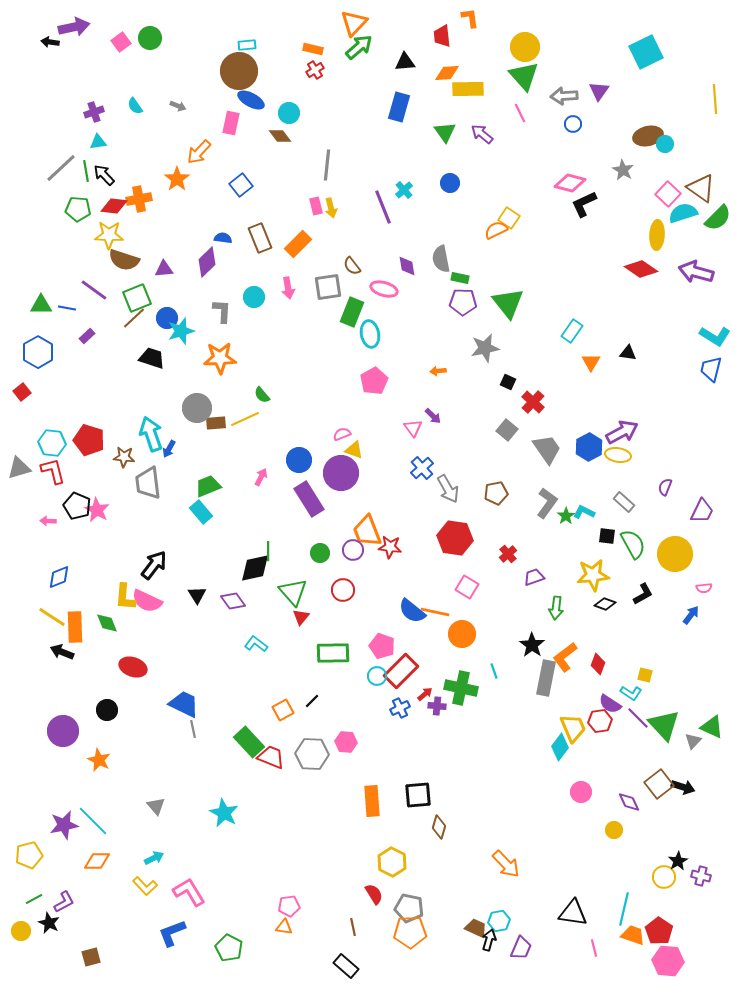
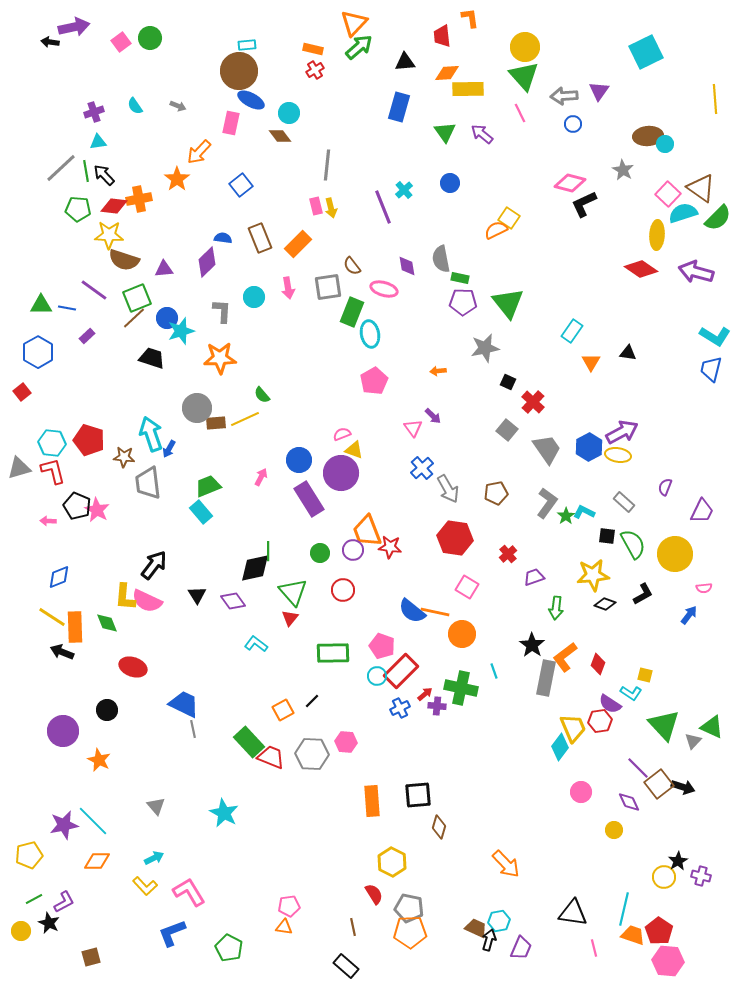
brown ellipse at (648, 136): rotated 8 degrees clockwise
blue arrow at (691, 615): moved 2 px left
red triangle at (301, 617): moved 11 px left, 1 px down
purple line at (638, 718): moved 50 px down
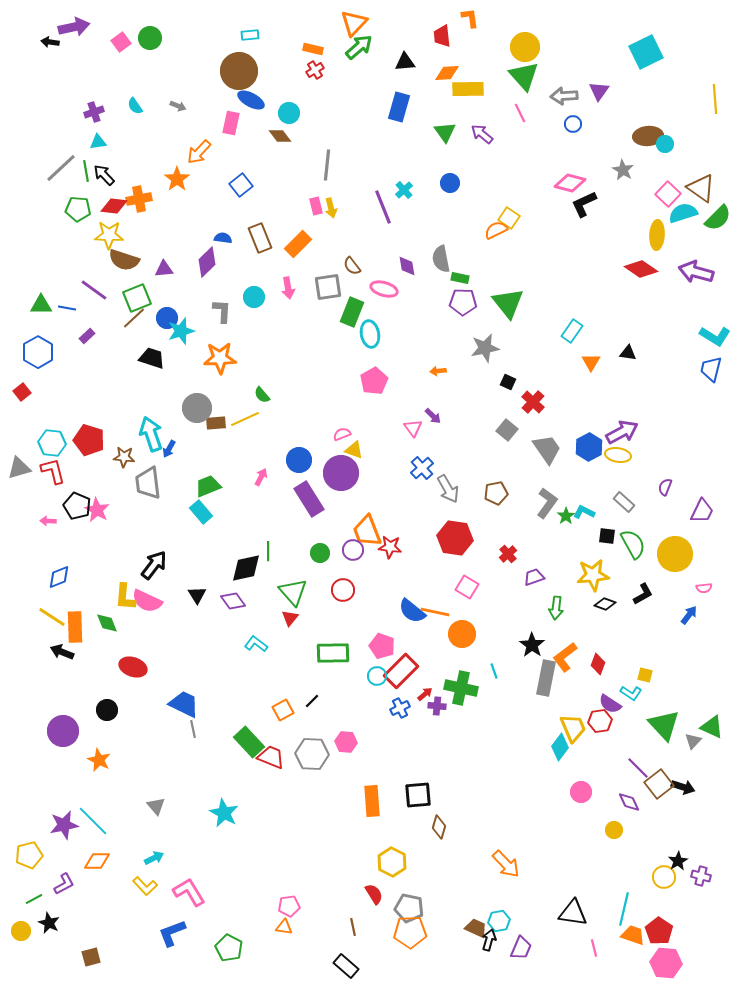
cyan rectangle at (247, 45): moved 3 px right, 10 px up
black diamond at (255, 568): moved 9 px left
purple L-shape at (64, 902): moved 18 px up
pink hexagon at (668, 961): moved 2 px left, 2 px down
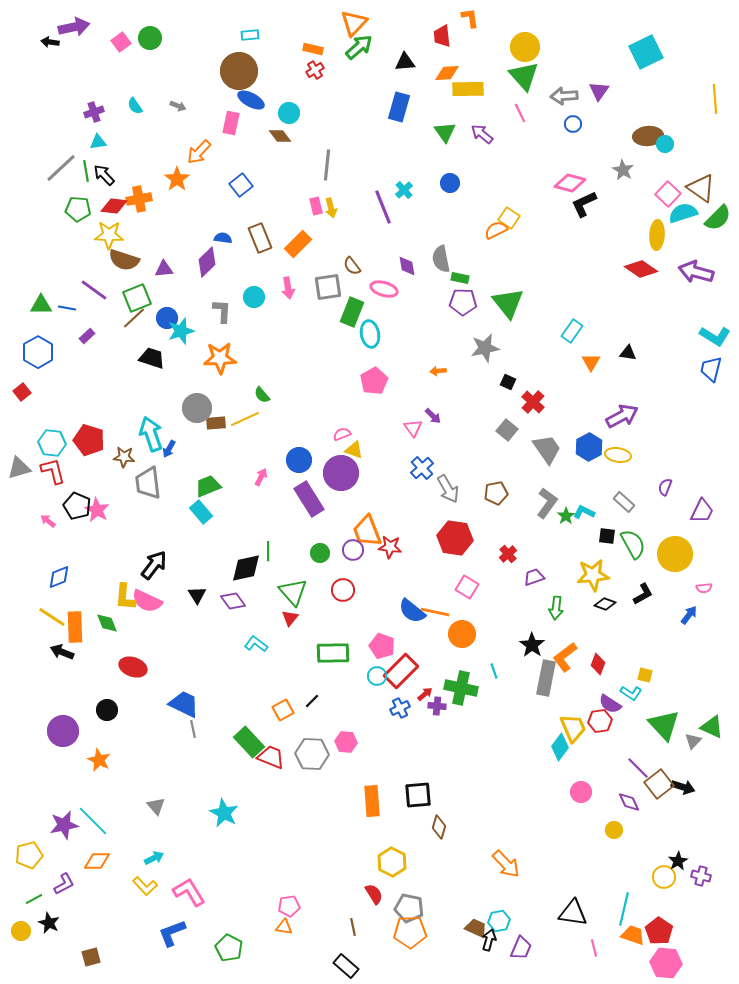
purple arrow at (622, 432): moved 16 px up
pink arrow at (48, 521): rotated 35 degrees clockwise
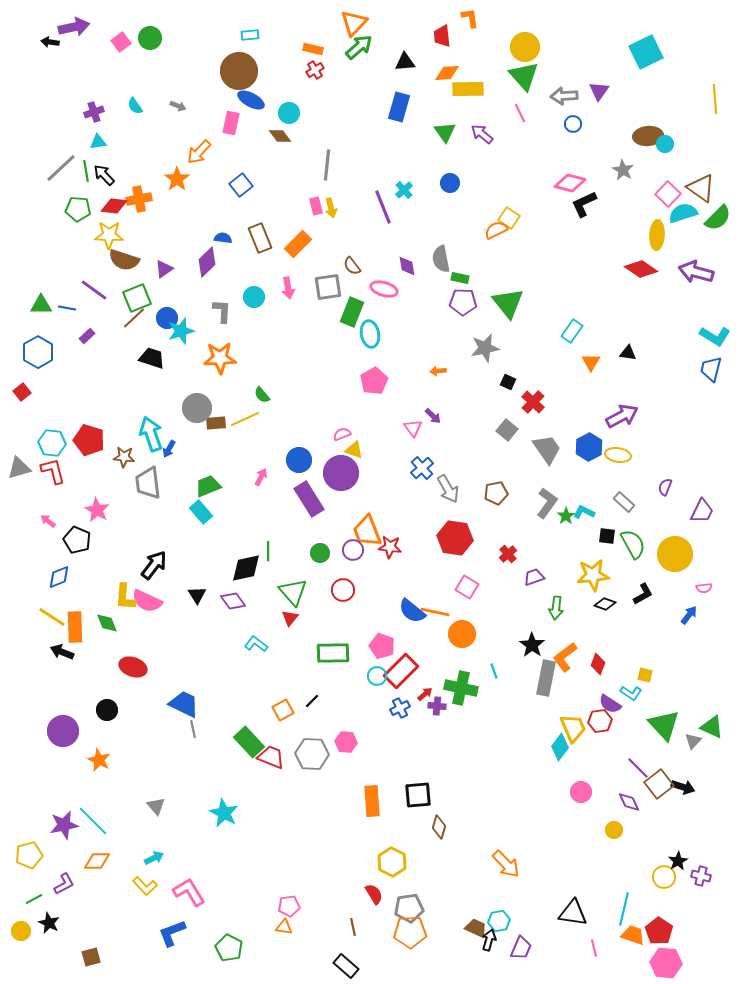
purple triangle at (164, 269): rotated 30 degrees counterclockwise
black pentagon at (77, 506): moved 34 px down
gray pentagon at (409, 908): rotated 20 degrees counterclockwise
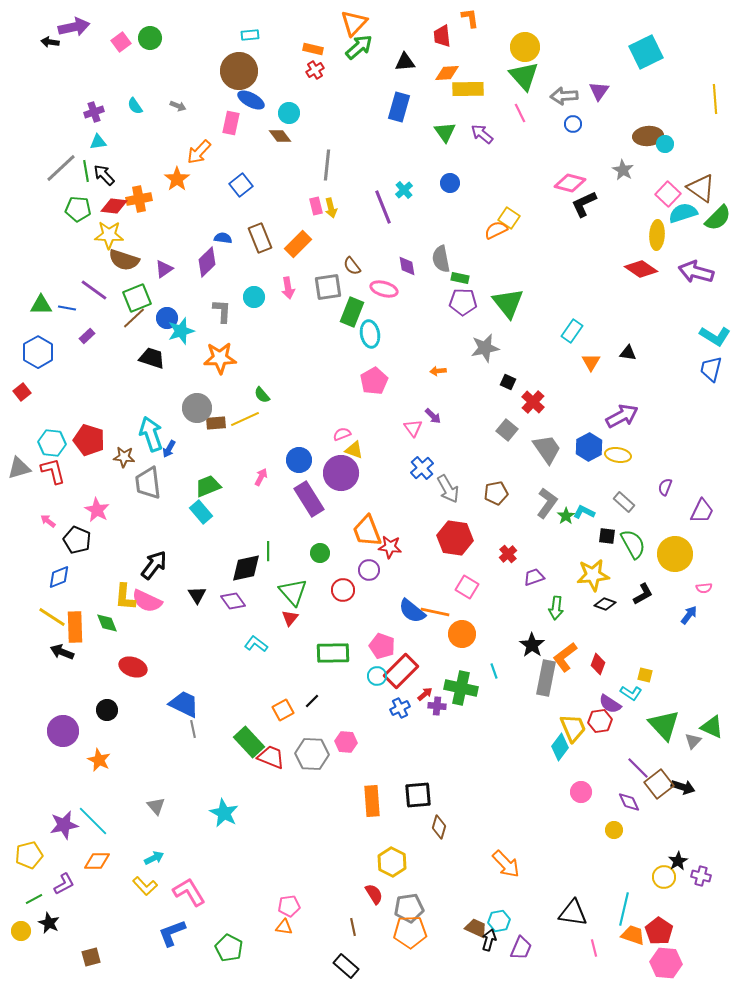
purple circle at (353, 550): moved 16 px right, 20 px down
